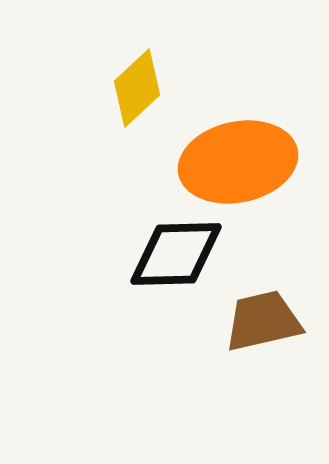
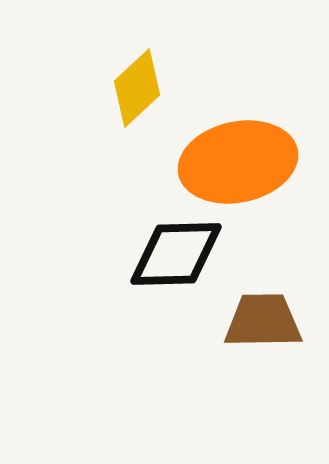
brown trapezoid: rotated 12 degrees clockwise
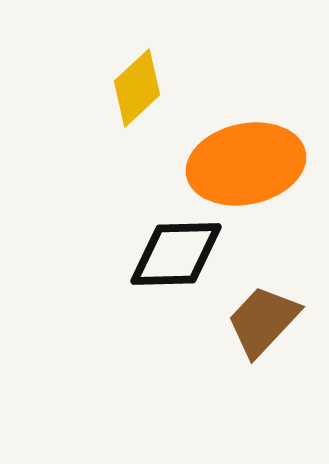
orange ellipse: moved 8 px right, 2 px down
brown trapezoid: rotated 46 degrees counterclockwise
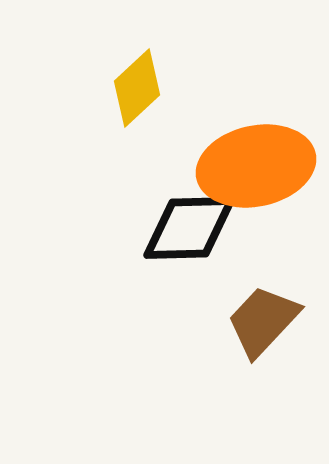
orange ellipse: moved 10 px right, 2 px down
black diamond: moved 13 px right, 26 px up
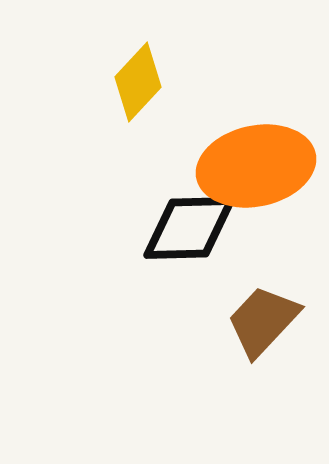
yellow diamond: moved 1 px right, 6 px up; rotated 4 degrees counterclockwise
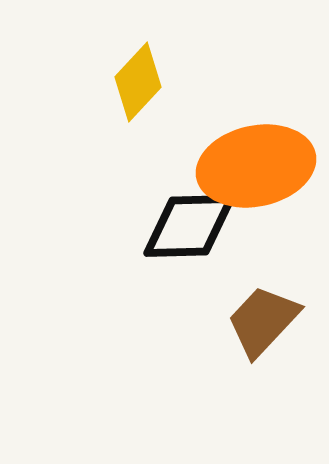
black diamond: moved 2 px up
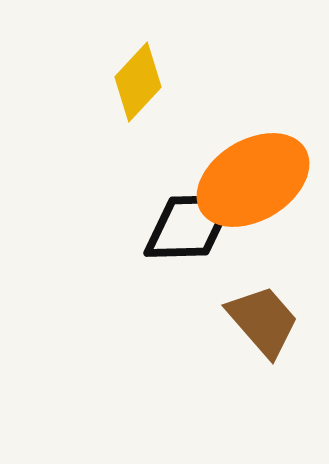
orange ellipse: moved 3 px left, 14 px down; rotated 19 degrees counterclockwise
brown trapezoid: rotated 96 degrees clockwise
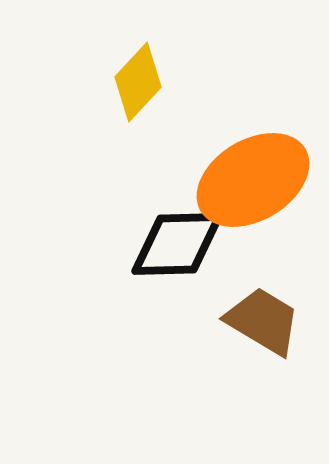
black diamond: moved 12 px left, 18 px down
brown trapezoid: rotated 18 degrees counterclockwise
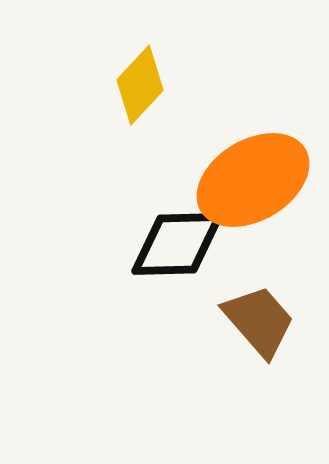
yellow diamond: moved 2 px right, 3 px down
brown trapezoid: moved 4 px left; rotated 18 degrees clockwise
